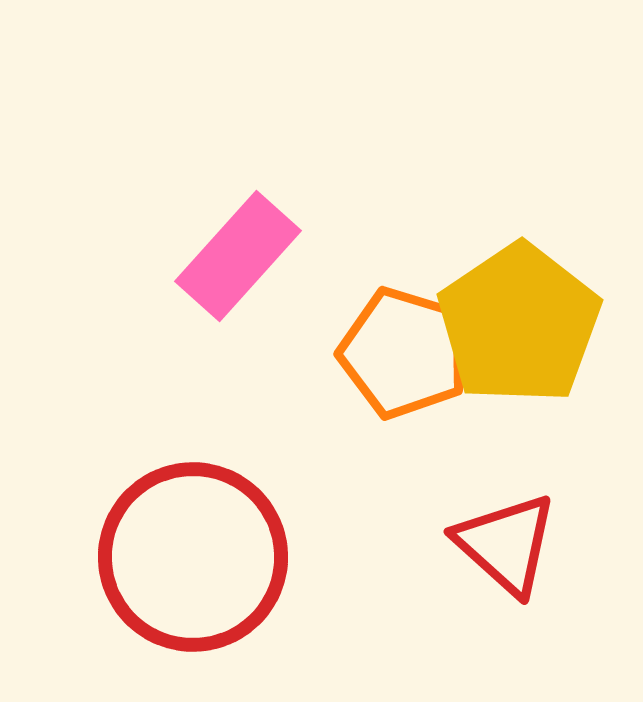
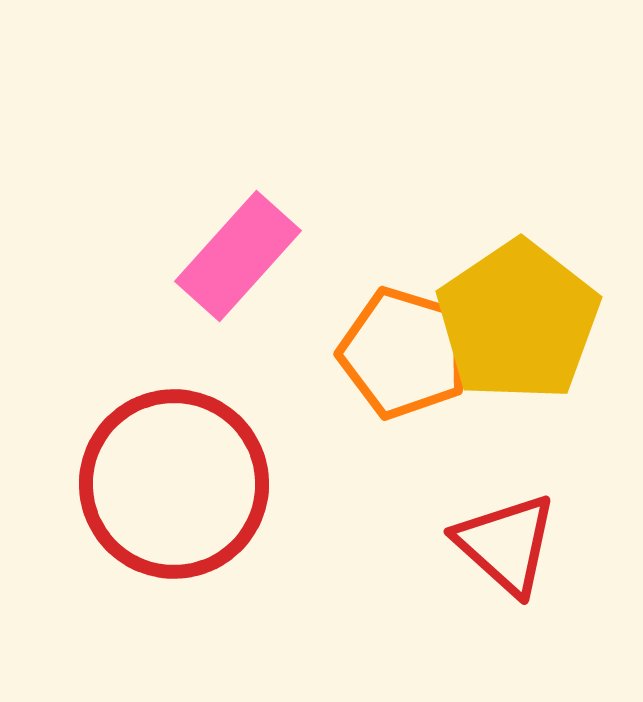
yellow pentagon: moved 1 px left, 3 px up
red circle: moved 19 px left, 73 px up
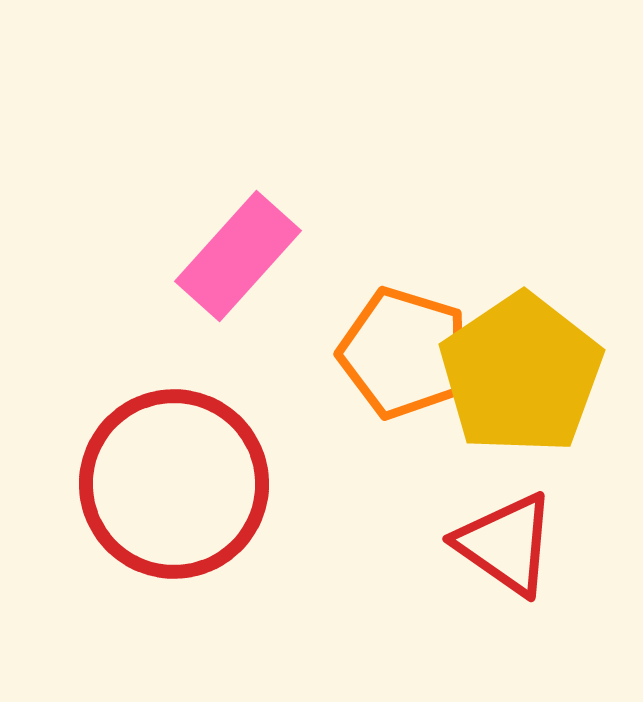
yellow pentagon: moved 3 px right, 53 px down
red triangle: rotated 7 degrees counterclockwise
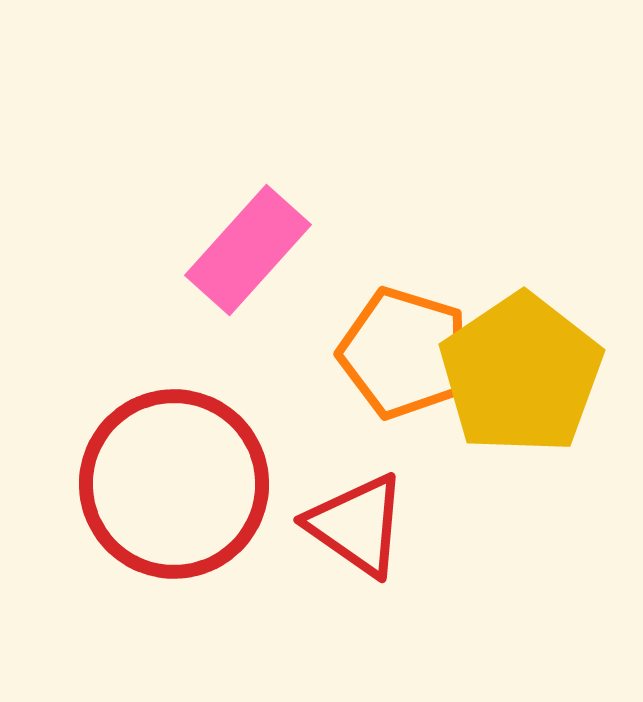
pink rectangle: moved 10 px right, 6 px up
red triangle: moved 149 px left, 19 px up
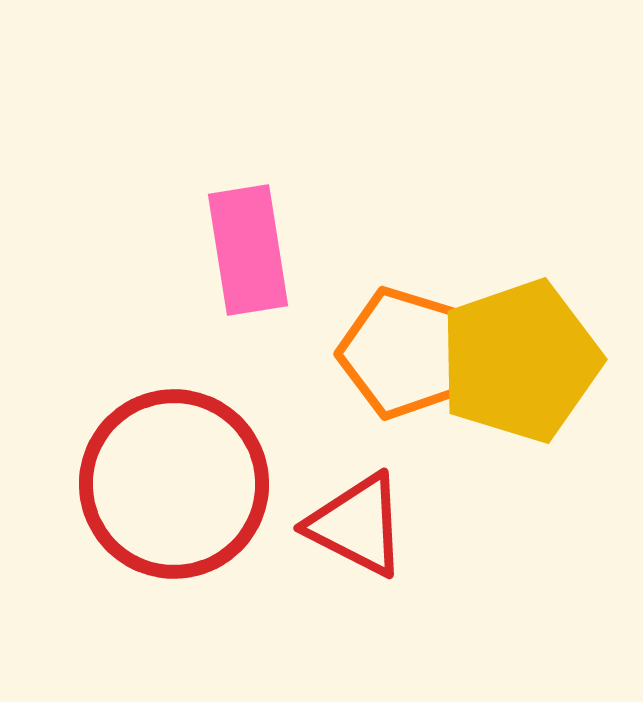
pink rectangle: rotated 51 degrees counterclockwise
yellow pentagon: moved 1 px left, 13 px up; rotated 15 degrees clockwise
red triangle: rotated 8 degrees counterclockwise
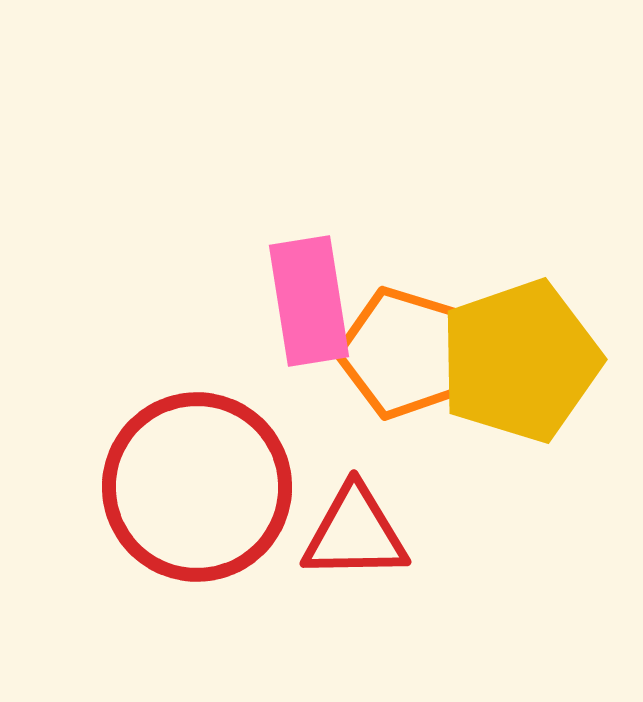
pink rectangle: moved 61 px right, 51 px down
red circle: moved 23 px right, 3 px down
red triangle: moved 2 px left, 8 px down; rotated 28 degrees counterclockwise
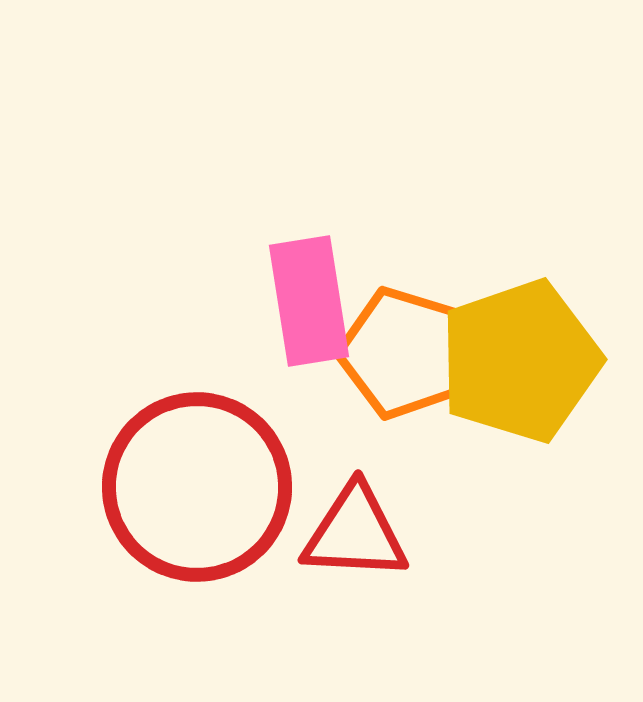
red triangle: rotated 4 degrees clockwise
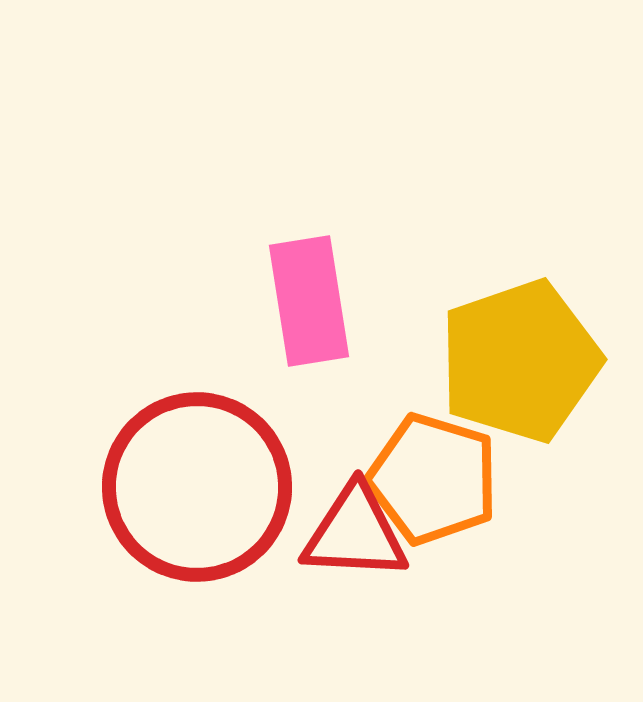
orange pentagon: moved 29 px right, 126 px down
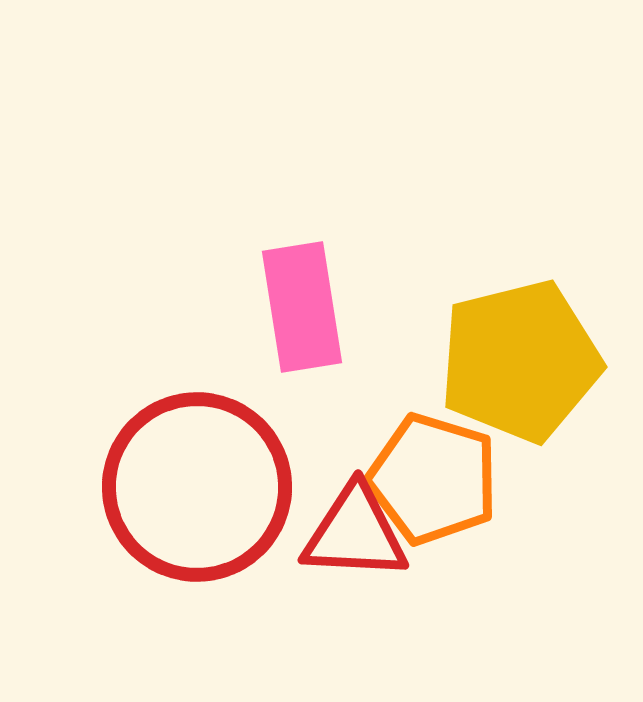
pink rectangle: moved 7 px left, 6 px down
yellow pentagon: rotated 5 degrees clockwise
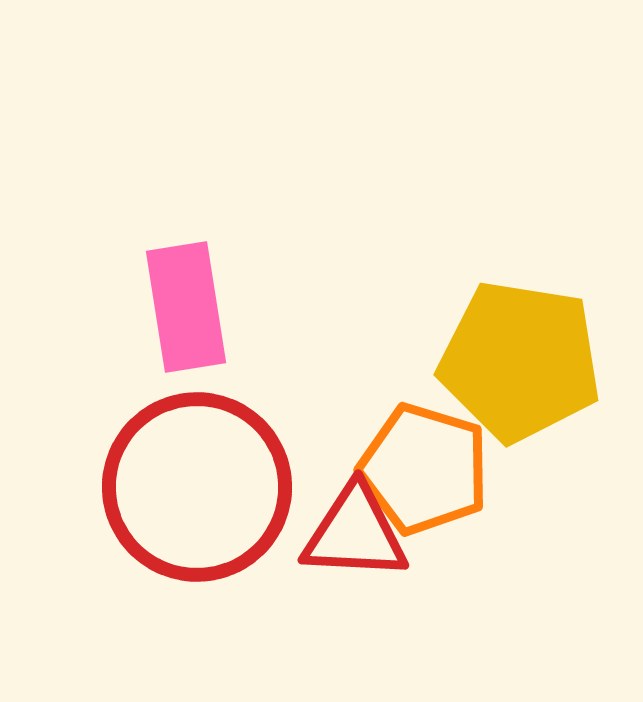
pink rectangle: moved 116 px left
yellow pentagon: rotated 23 degrees clockwise
orange pentagon: moved 9 px left, 10 px up
